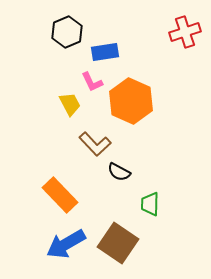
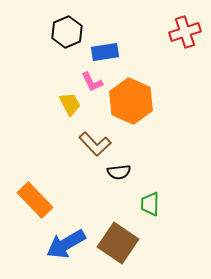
black semicircle: rotated 35 degrees counterclockwise
orange rectangle: moved 25 px left, 5 px down
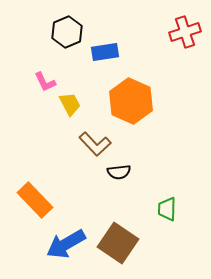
pink L-shape: moved 47 px left
green trapezoid: moved 17 px right, 5 px down
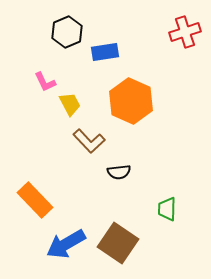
brown L-shape: moved 6 px left, 3 px up
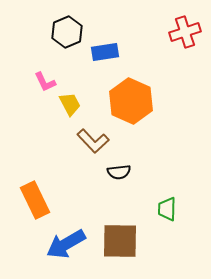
brown L-shape: moved 4 px right
orange rectangle: rotated 18 degrees clockwise
brown square: moved 2 px right, 2 px up; rotated 33 degrees counterclockwise
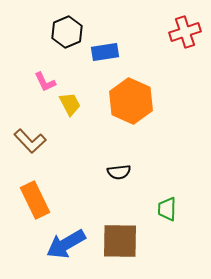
brown L-shape: moved 63 px left
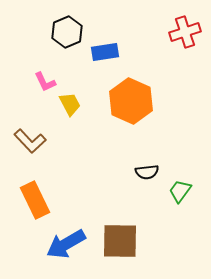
black semicircle: moved 28 px right
green trapezoid: moved 13 px right, 18 px up; rotated 35 degrees clockwise
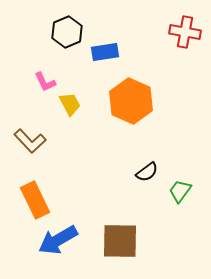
red cross: rotated 28 degrees clockwise
black semicircle: rotated 30 degrees counterclockwise
blue arrow: moved 8 px left, 4 px up
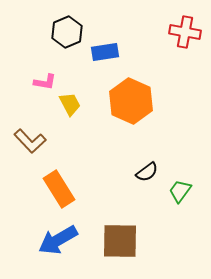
pink L-shape: rotated 55 degrees counterclockwise
orange rectangle: moved 24 px right, 11 px up; rotated 6 degrees counterclockwise
